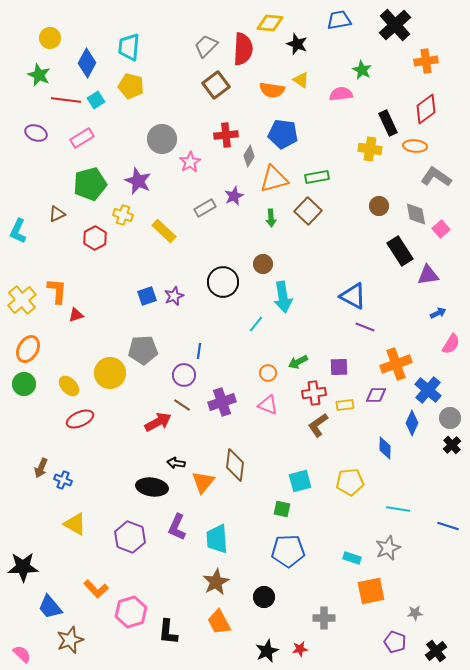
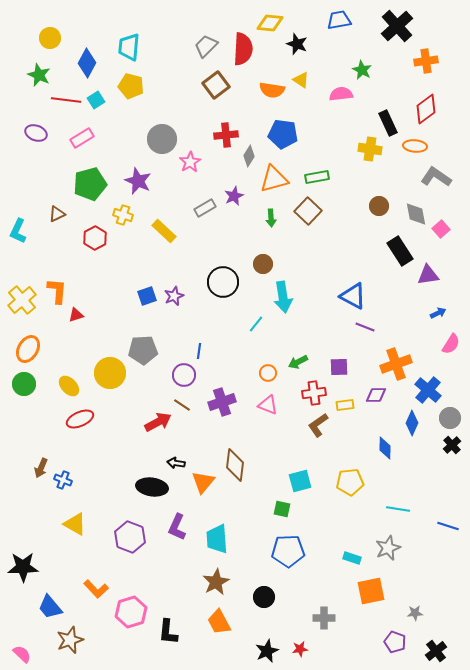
black cross at (395, 25): moved 2 px right, 1 px down
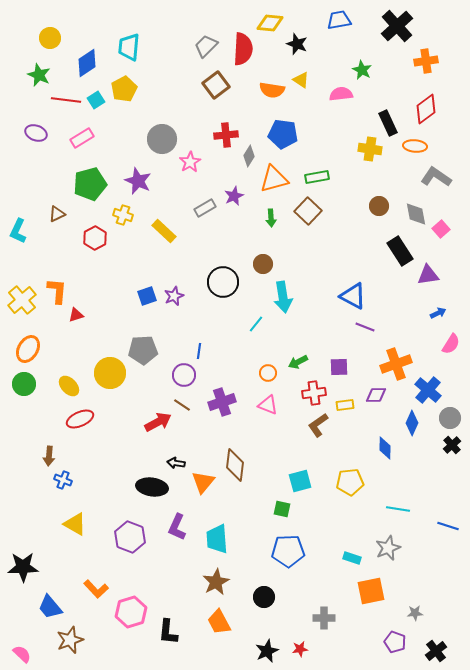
blue diamond at (87, 63): rotated 28 degrees clockwise
yellow pentagon at (131, 86): moved 7 px left, 3 px down; rotated 30 degrees clockwise
brown arrow at (41, 468): moved 8 px right, 12 px up; rotated 18 degrees counterclockwise
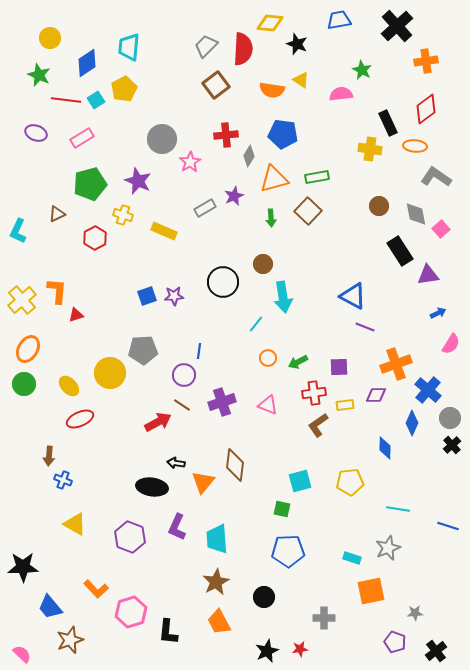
yellow rectangle at (164, 231): rotated 20 degrees counterclockwise
purple star at (174, 296): rotated 18 degrees clockwise
orange circle at (268, 373): moved 15 px up
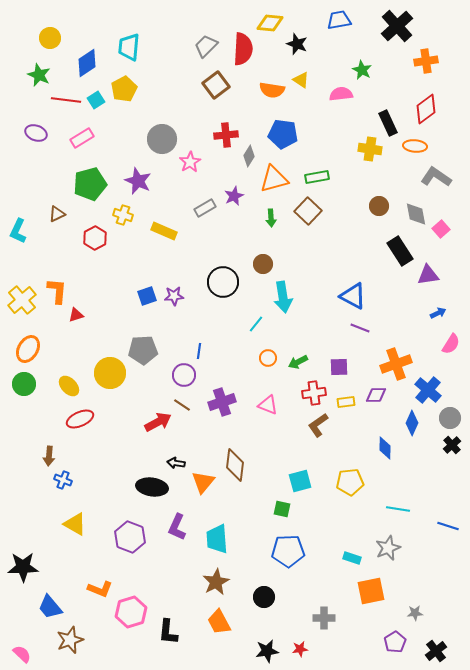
purple line at (365, 327): moved 5 px left, 1 px down
yellow rectangle at (345, 405): moved 1 px right, 3 px up
orange L-shape at (96, 589): moved 4 px right; rotated 25 degrees counterclockwise
purple pentagon at (395, 642): rotated 20 degrees clockwise
black star at (267, 651): rotated 15 degrees clockwise
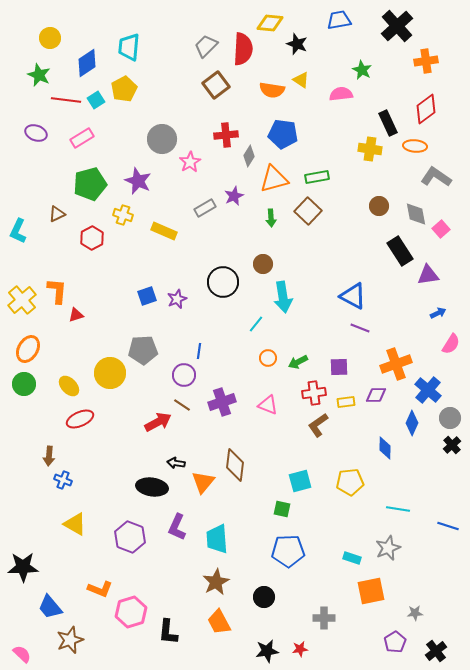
red hexagon at (95, 238): moved 3 px left
purple star at (174, 296): moved 3 px right, 3 px down; rotated 18 degrees counterclockwise
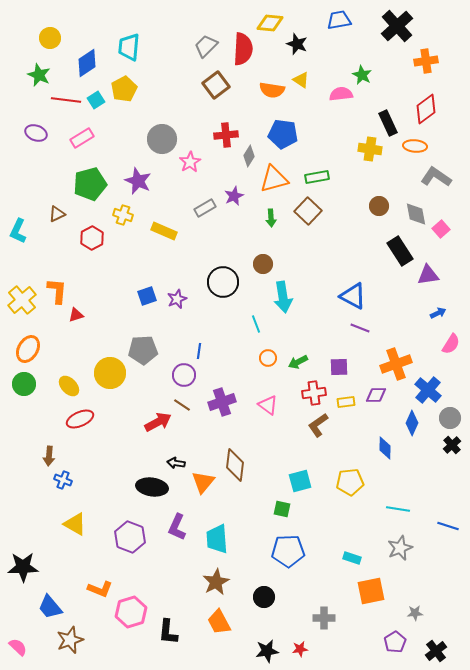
green star at (362, 70): moved 5 px down
cyan line at (256, 324): rotated 60 degrees counterclockwise
pink triangle at (268, 405): rotated 15 degrees clockwise
gray star at (388, 548): moved 12 px right
pink semicircle at (22, 654): moved 4 px left, 7 px up
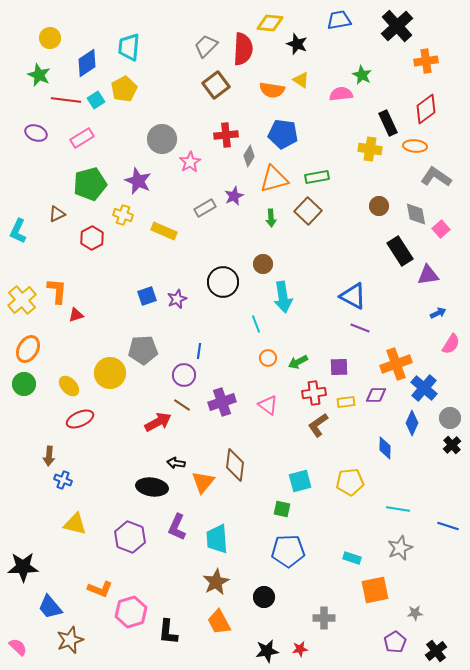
blue cross at (428, 390): moved 4 px left, 2 px up
yellow triangle at (75, 524): rotated 15 degrees counterclockwise
orange square at (371, 591): moved 4 px right, 1 px up
